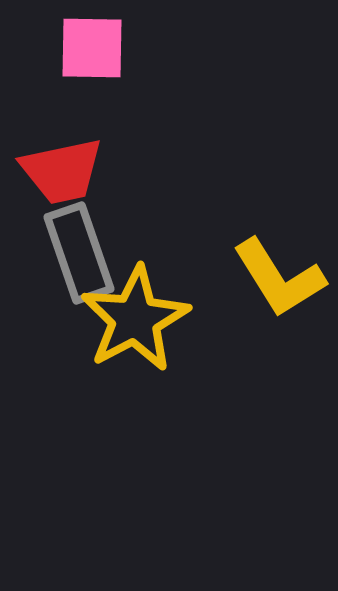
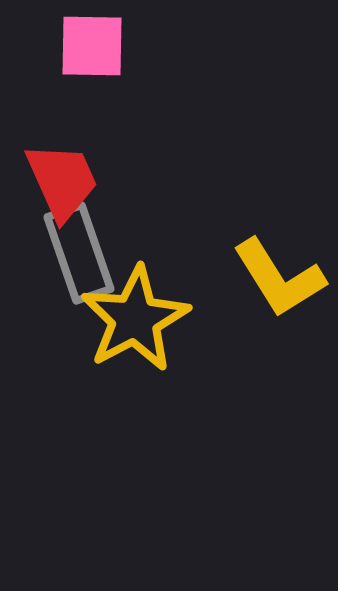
pink square: moved 2 px up
red trapezoid: moved 10 px down; rotated 102 degrees counterclockwise
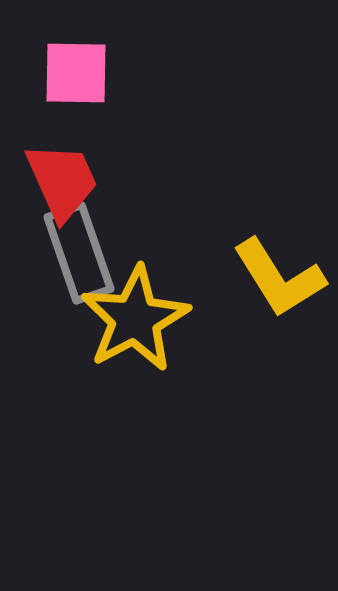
pink square: moved 16 px left, 27 px down
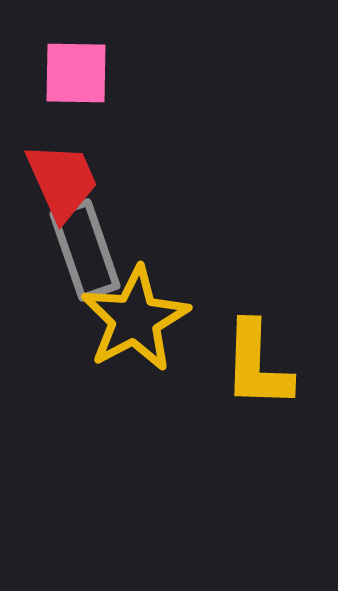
gray rectangle: moved 6 px right, 3 px up
yellow L-shape: moved 22 px left, 87 px down; rotated 34 degrees clockwise
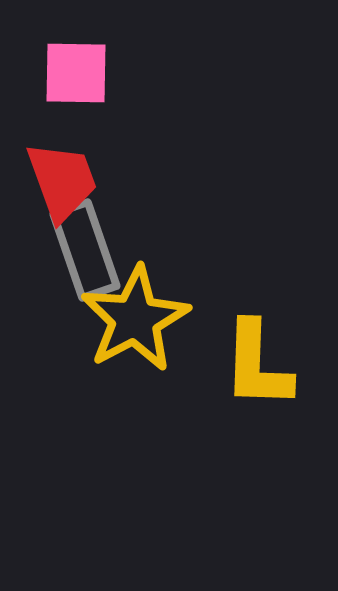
red trapezoid: rotated 4 degrees clockwise
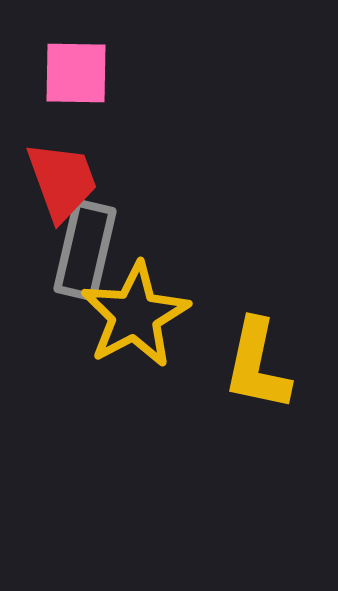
gray rectangle: rotated 32 degrees clockwise
yellow star: moved 4 px up
yellow L-shape: rotated 10 degrees clockwise
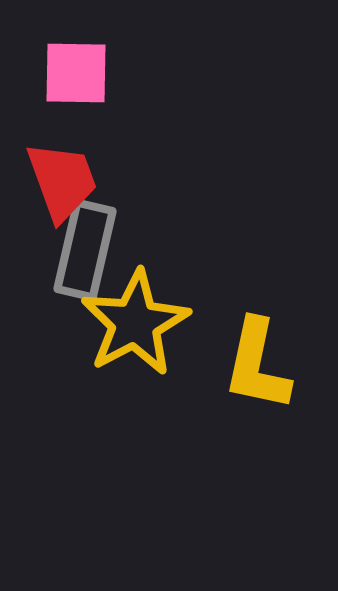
yellow star: moved 8 px down
